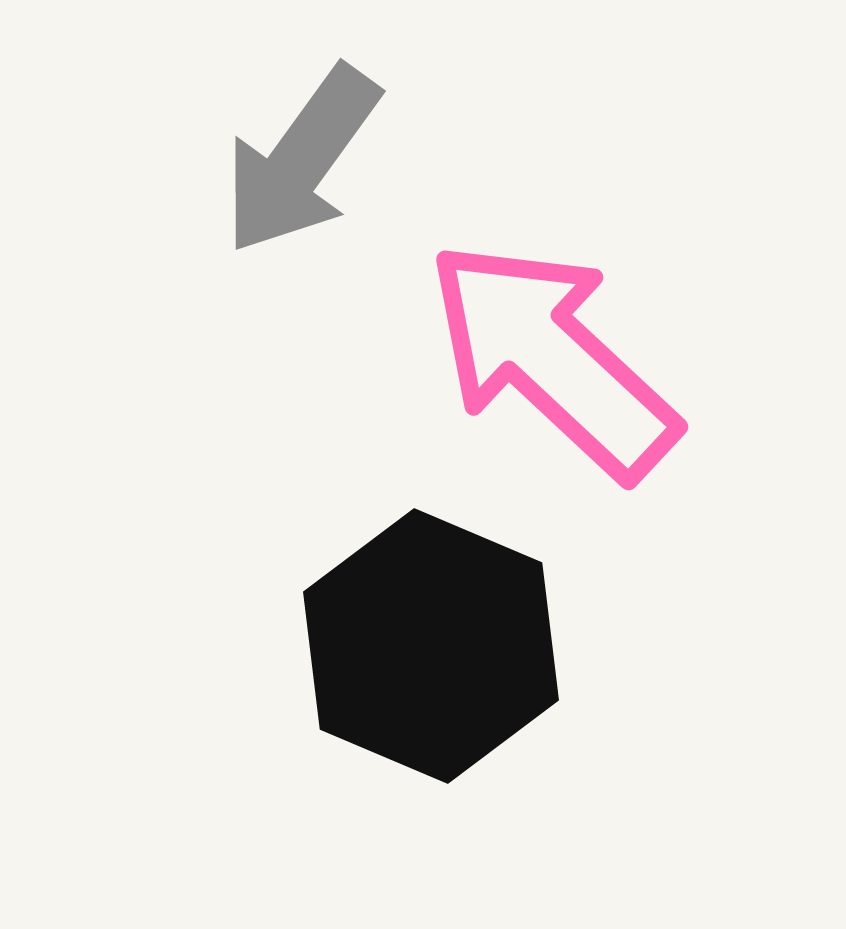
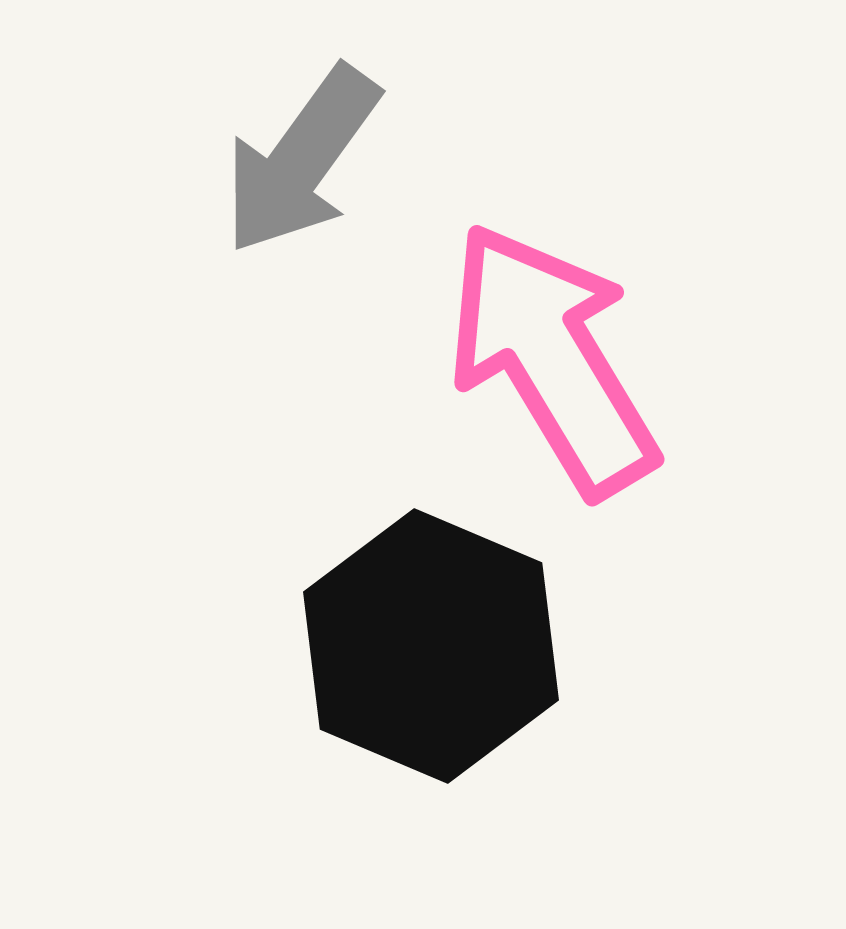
pink arrow: rotated 16 degrees clockwise
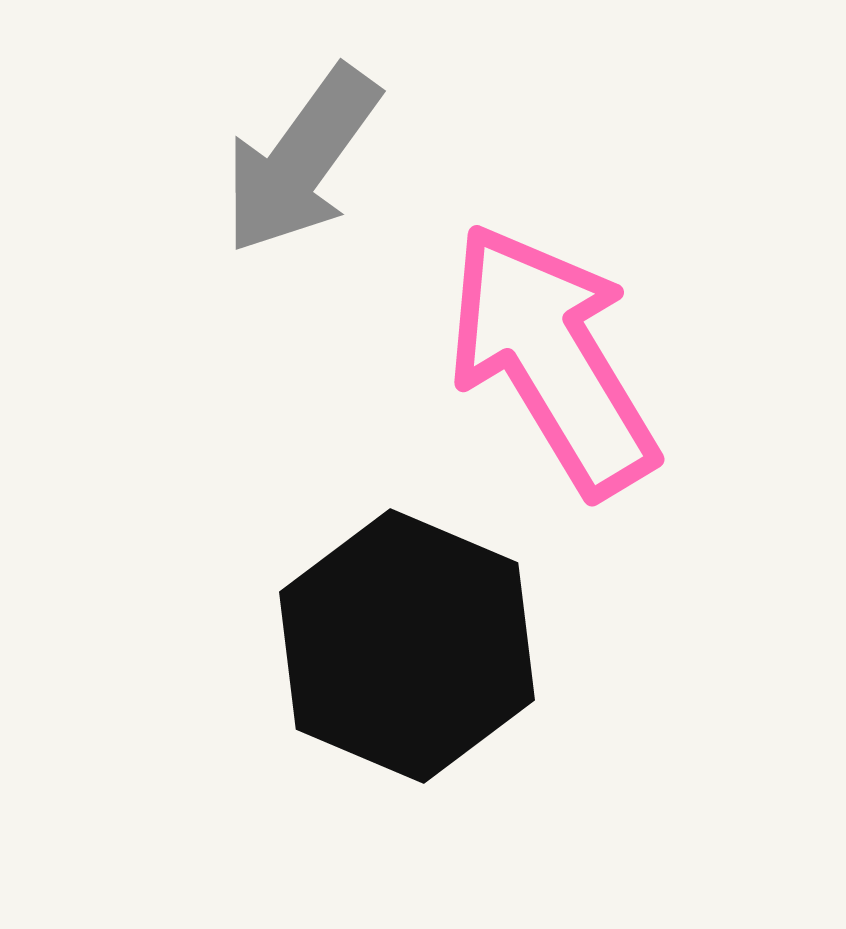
black hexagon: moved 24 px left
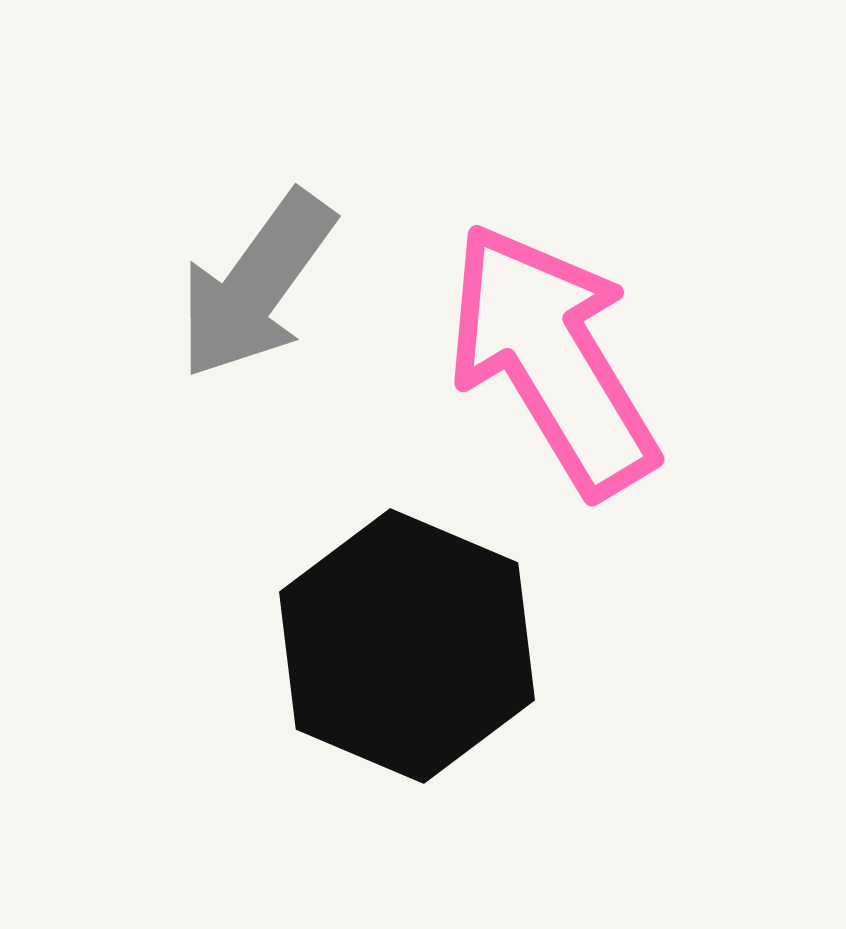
gray arrow: moved 45 px left, 125 px down
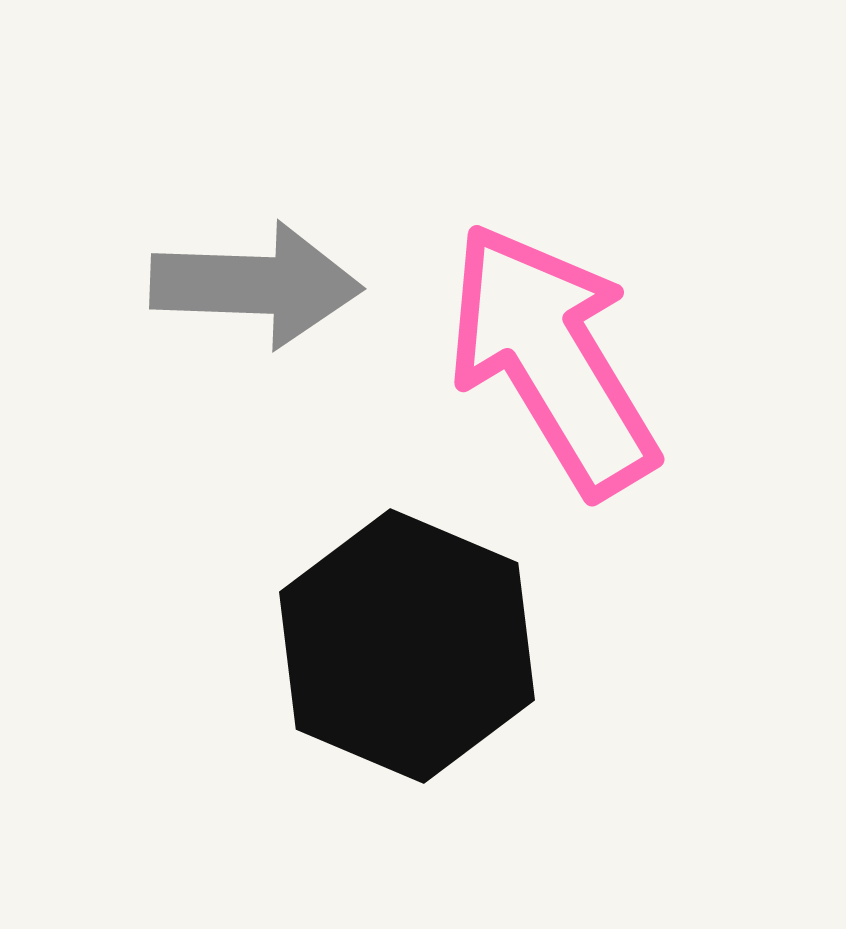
gray arrow: rotated 124 degrees counterclockwise
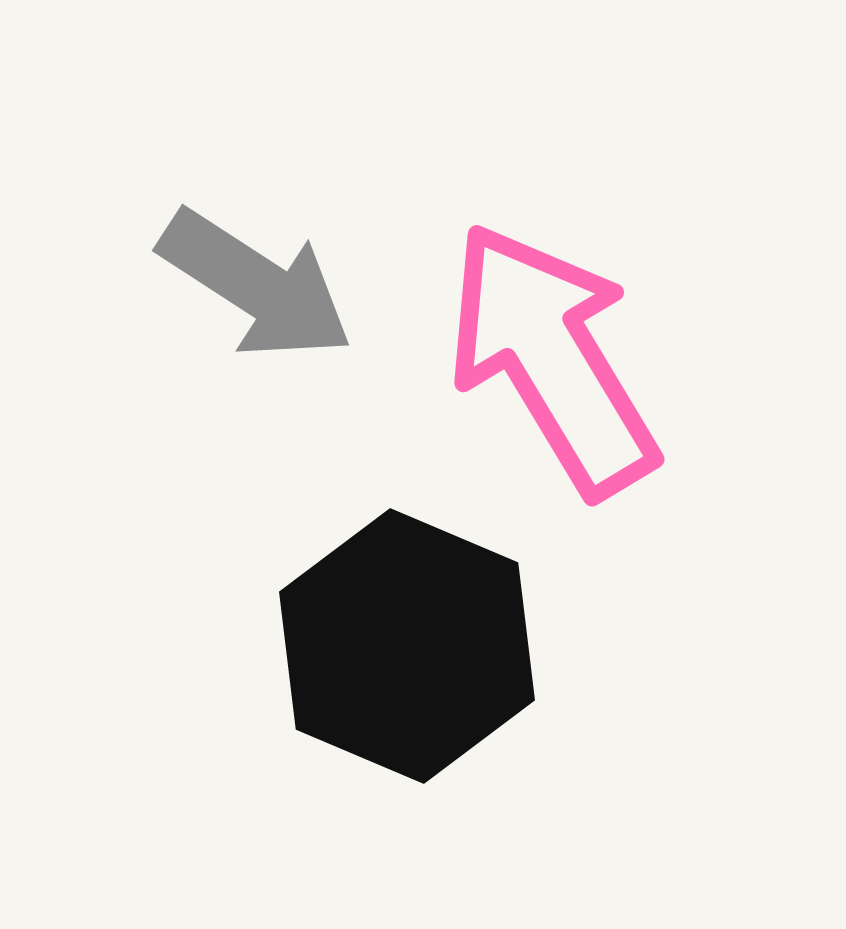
gray arrow: rotated 31 degrees clockwise
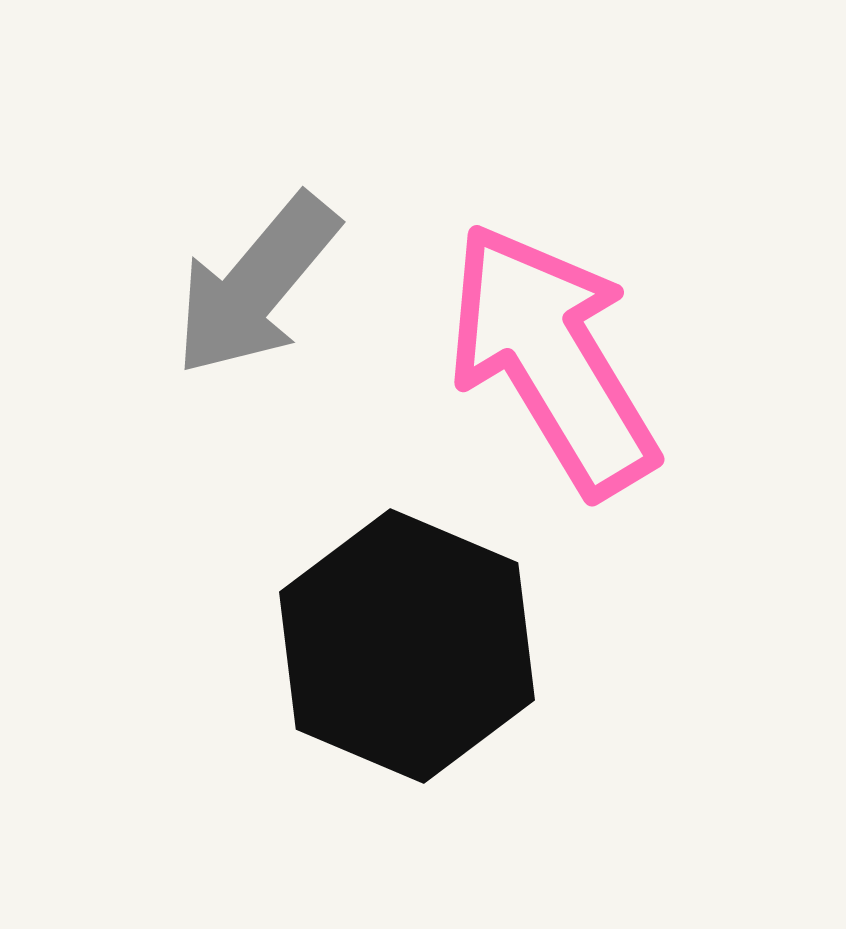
gray arrow: rotated 97 degrees clockwise
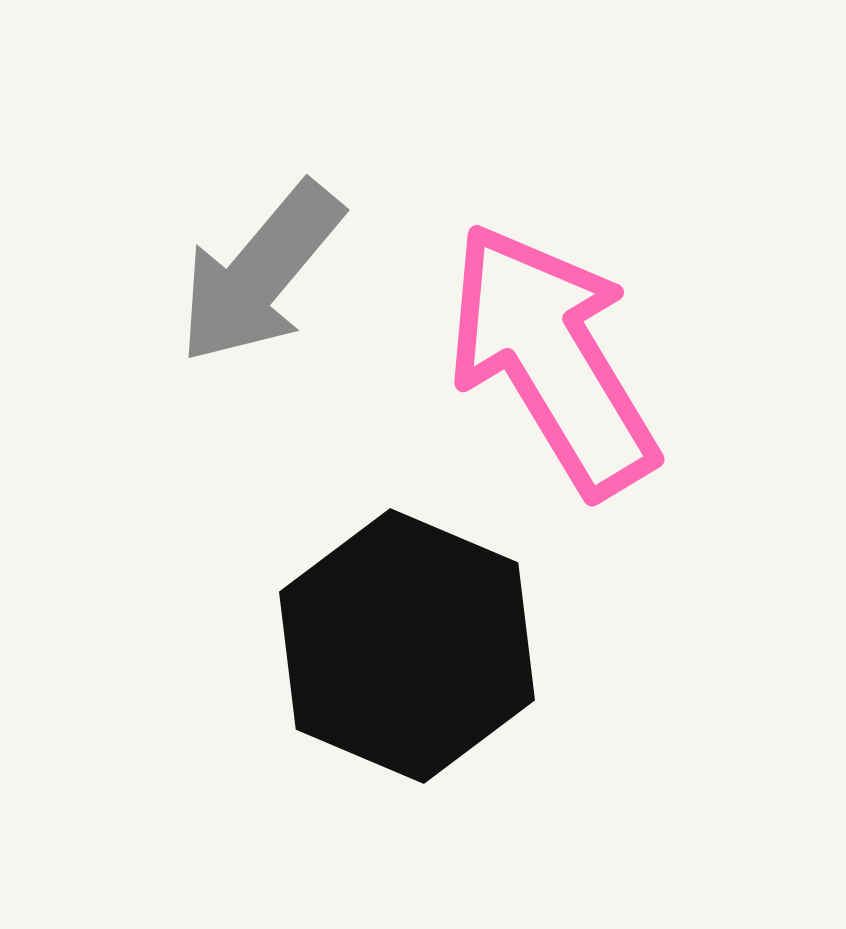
gray arrow: moved 4 px right, 12 px up
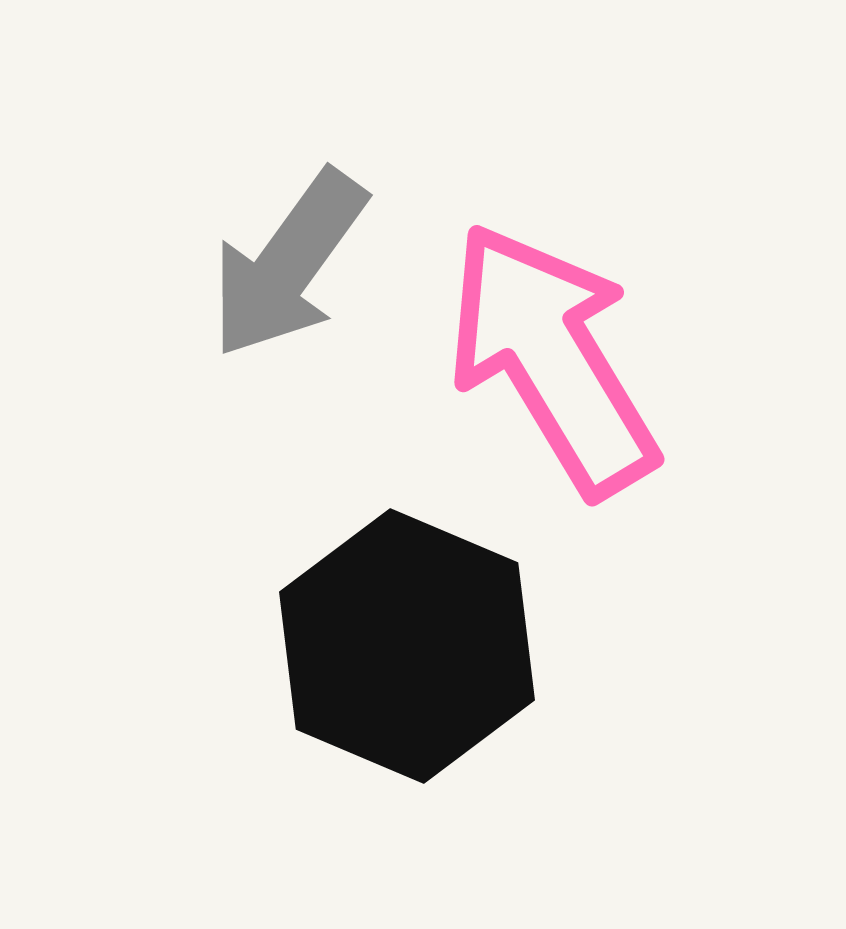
gray arrow: moved 28 px right, 9 px up; rotated 4 degrees counterclockwise
